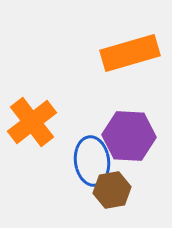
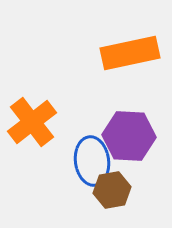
orange rectangle: rotated 4 degrees clockwise
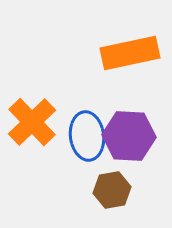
orange cross: rotated 6 degrees counterclockwise
blue ellipse: moved 5 px left, 25 px up
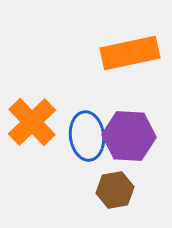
brown hexagon: moved 3 px right
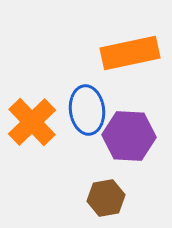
blue ellipse: moved 26 px up
brown hexagon: moved 9 px left, 8 px down
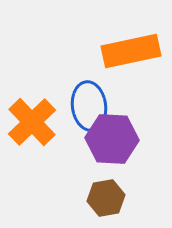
orange rectangle: moved 1 px right, 2 px up
blue ellipse: moved 2 px right, 4 px up
purple hexagon: moved 17 px left, 3 px down
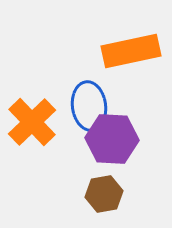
brown hexagon: moved 2 px left, 4 px up
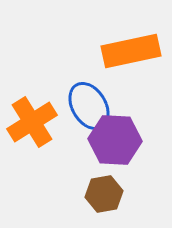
blue ellipse: rotated 24 degrees counterclockwise
orange cross: rotated 12 degrees clockwise
purple hexagon: moved 3 px right, 1 px down
